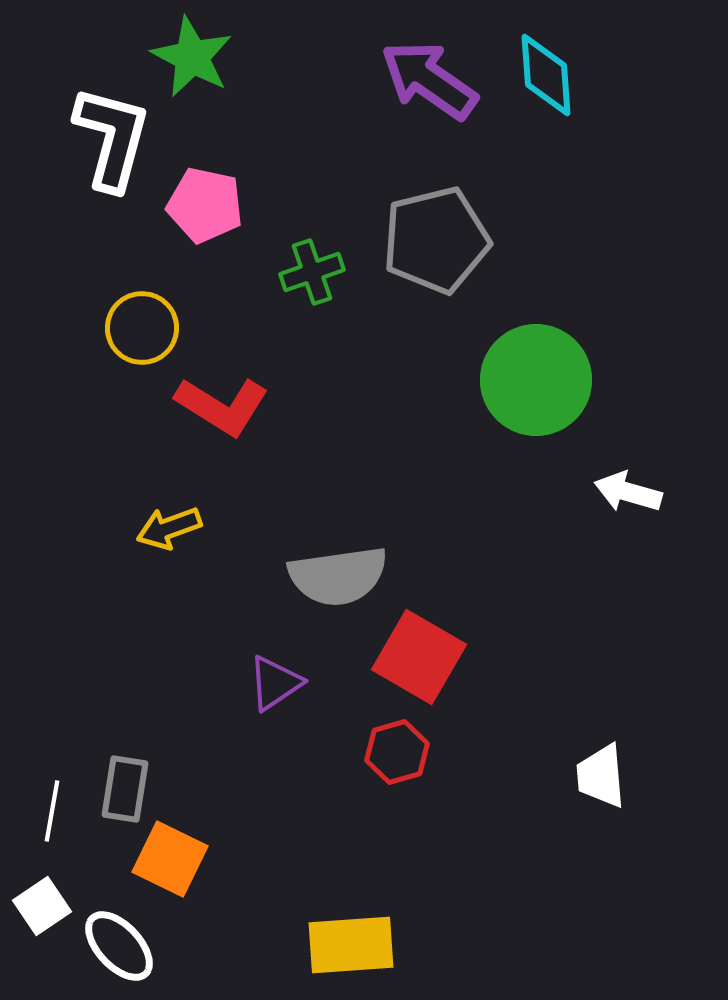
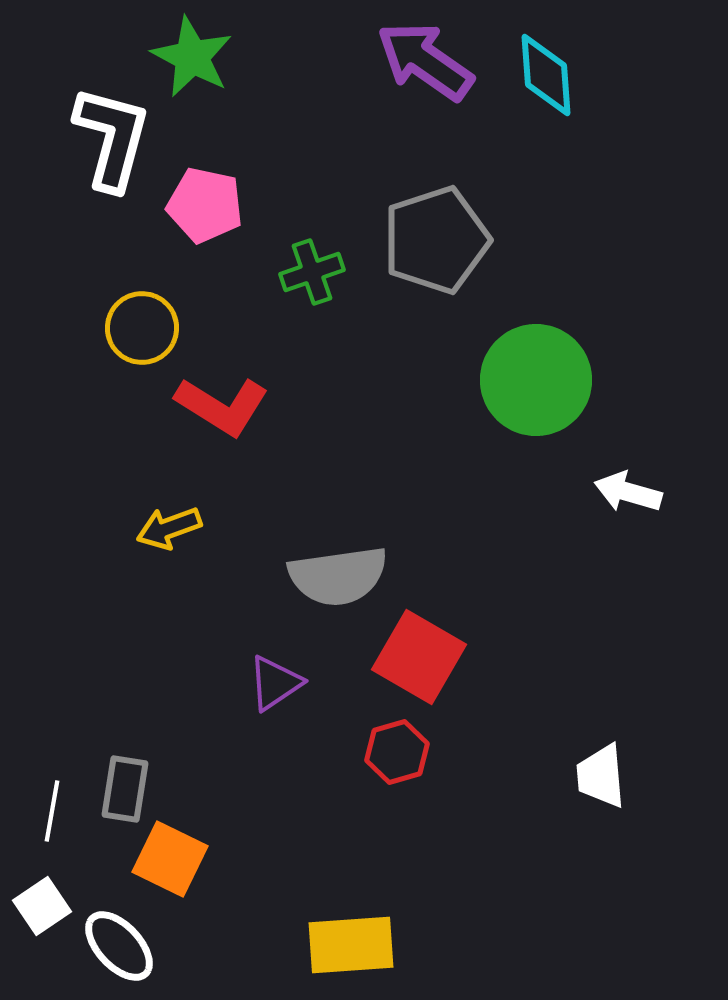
purple arrow: moved 4 px left, 19 px up
gray pentagon: rotated 4 degrees counterclockwise
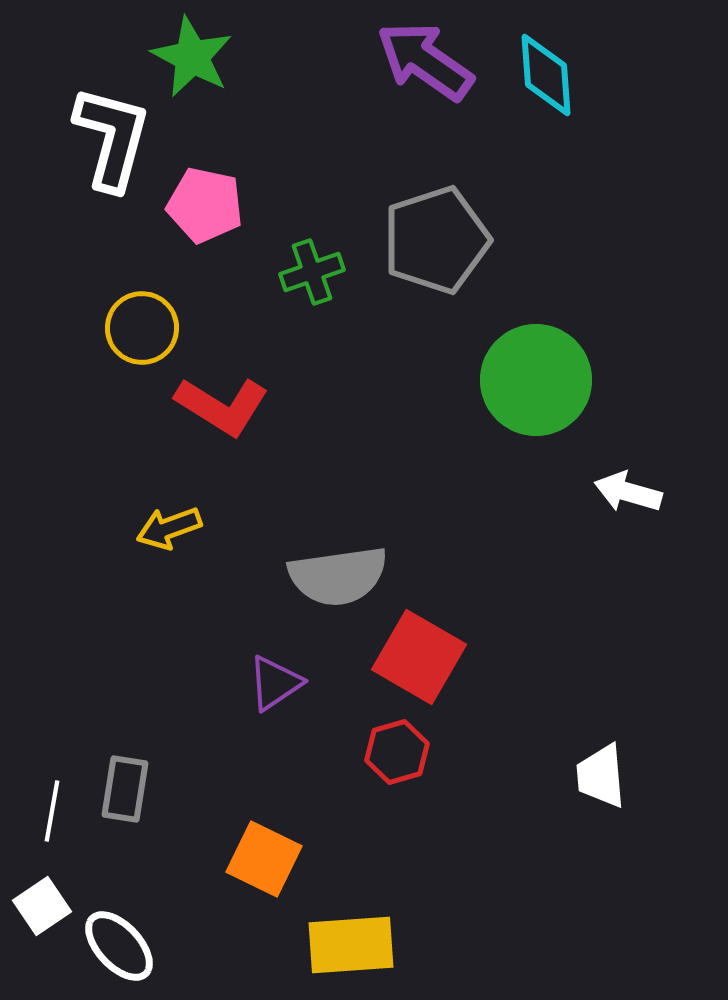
orange square: moved 94 px right
